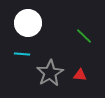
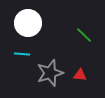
green line: moved 1 px up
gray star: rotated 12 degrees clockwise
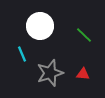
white circle: moved 12 px right, 3 px down
cyan line: rotated 63 degrees clockwise
red triangle: moved 3 px right, 1 px up
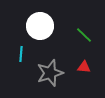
cyan line: moved 1 px left; rotated 28 degrees clockwise
red triangle: moved 1 px right, 7 px up
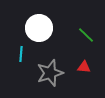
white circle: moved 1 px left, 2 px down
green line: moved 2 px right
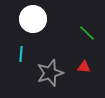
white circle: moved 6 px left, 9 px up
green line: moved 1 px right, 2 px up
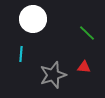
gray star: moved 3 px right, 2 px down
